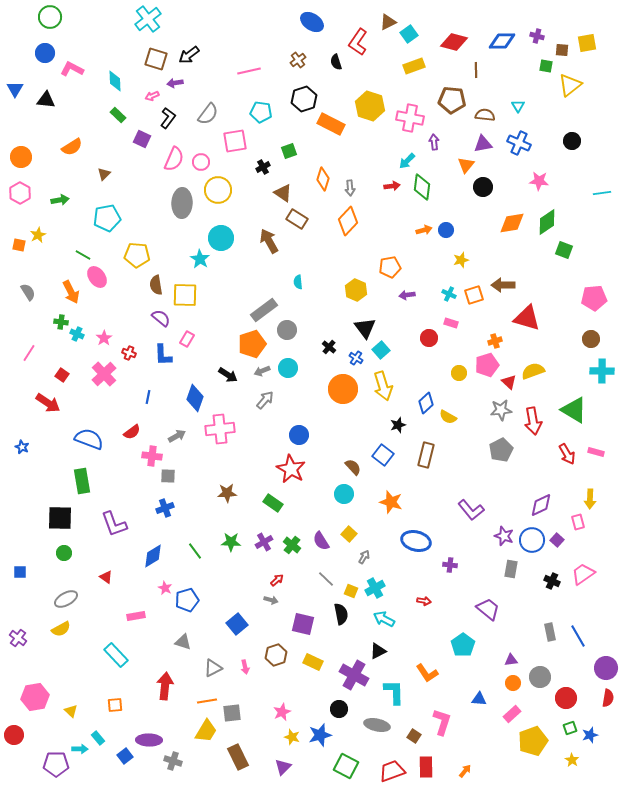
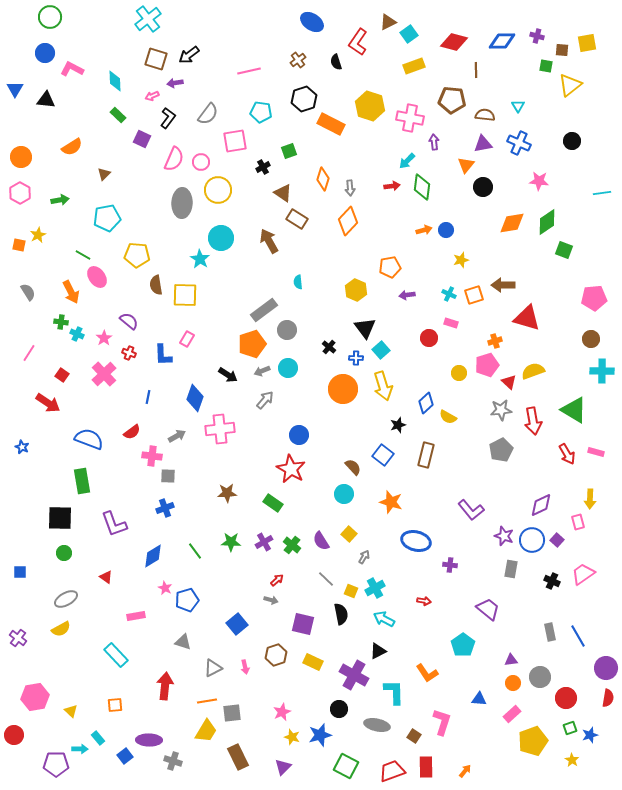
purple semicircle at (161, 318): moved 32 px left, 3 px down
blue cross at (356, 358): rotated 32 degrees counterclockwise
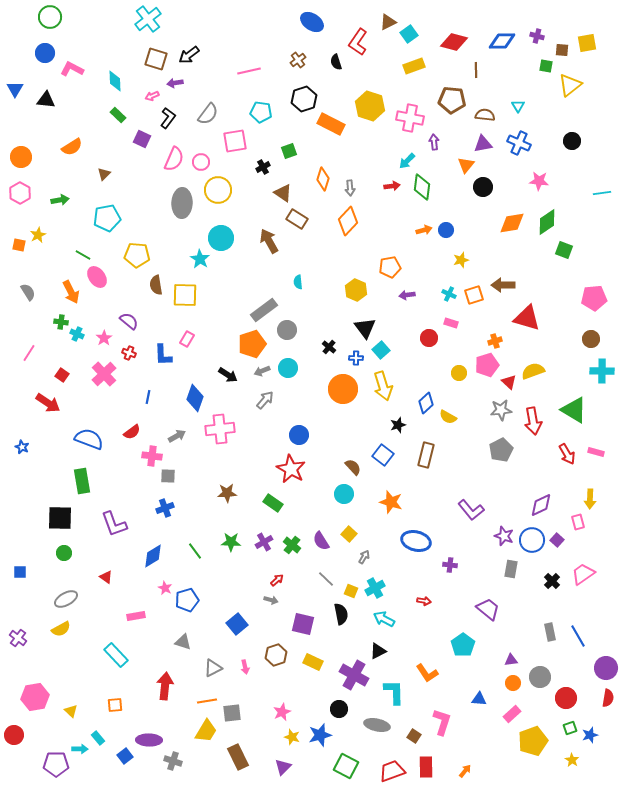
black cross at (552, 581): rotated 21 degrees clockwise
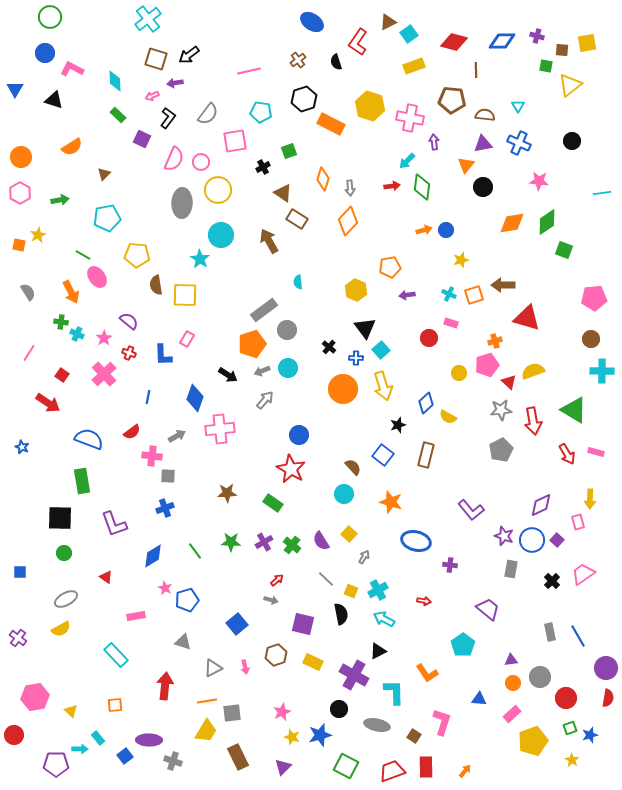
black triangle at (46, 100): moved 8 px right; rotated 12 degrees clockwise
cyan circle at (221, 238): moved 3 px up
cyan cross at (375, 588): moved 3 px right, 2 px down
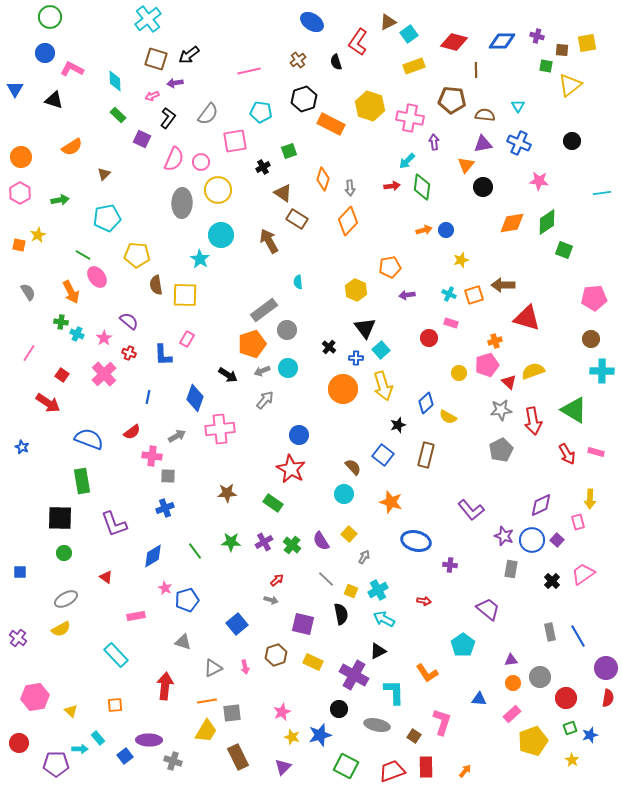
red circle at (14, 735): moved 5 px right, 8 px down
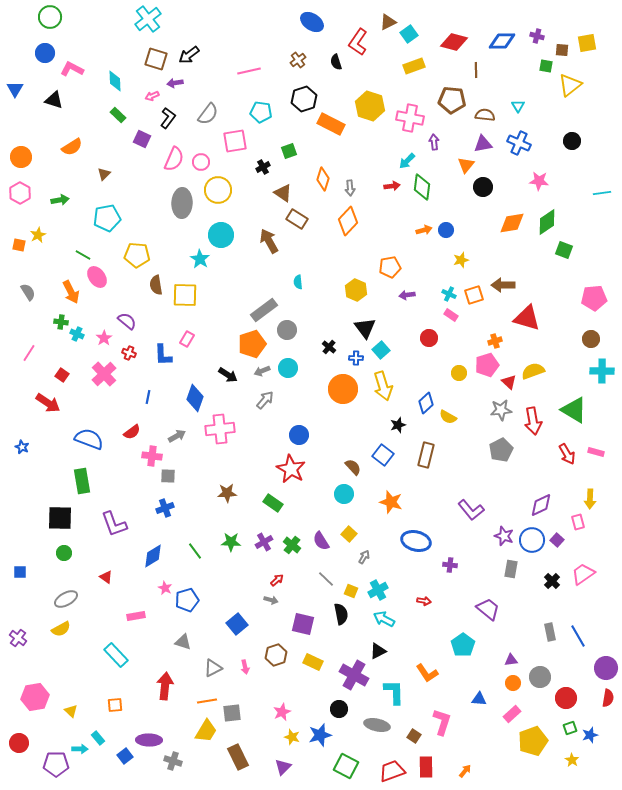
purple semicircle at (129, 321): moved 2 px left
pink rectangle at (451, 323): moved 8 px up; rotated 16 degrees clockwise
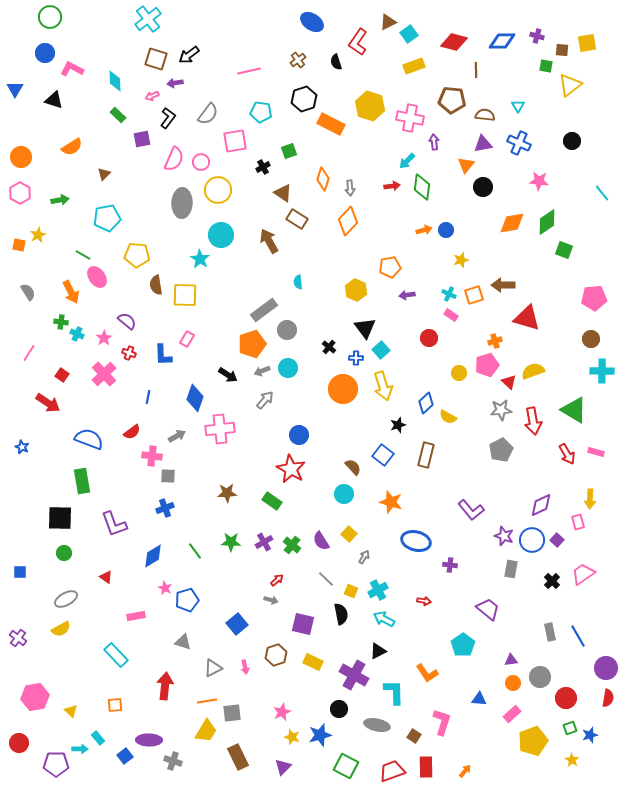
purple square at (142, 139): rotated 36 degrees counterclockwise
cyan line at (602, 193): rotated 60 degrees clockwise
green rectangle at (273, 503): moved 1 px left, 2 px up
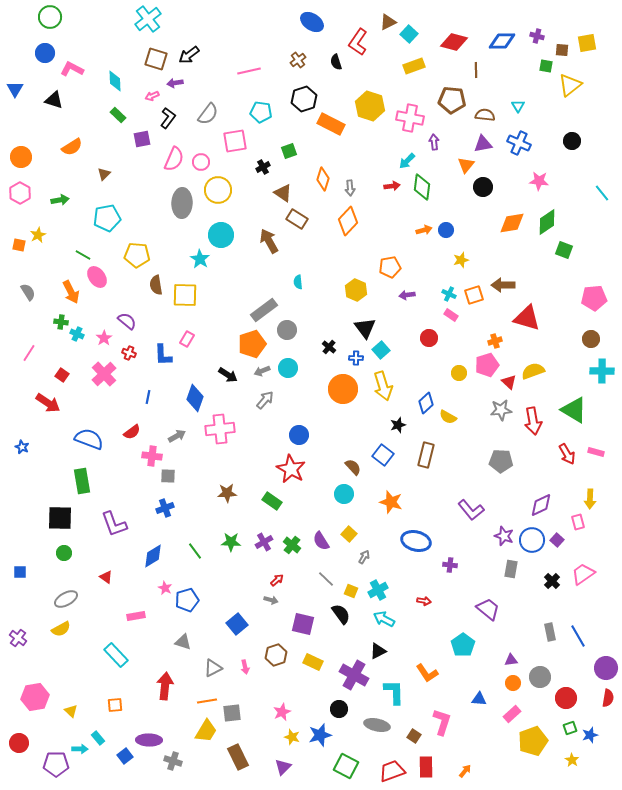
cyan square at (409, 34): rotated 12 degrees counterclockwise
gray pentagon at (501, 450): moved 11 px down; rotated 30 degrees clockwise
black semicircle at (341, 614): rotated 25 degrees counterclockwise
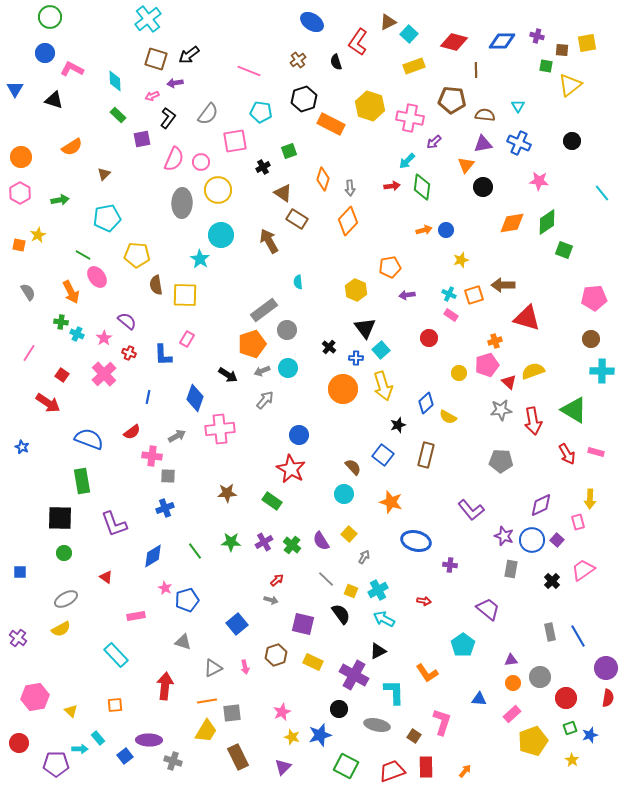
pink line at (249, 71): rotated 35 degrees clockwise
purple arrow at (434, 142): rotated 126 degrees counterclockwise
pink trapezoid at (583, 574): moved 4 px up
